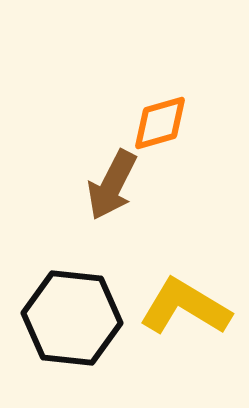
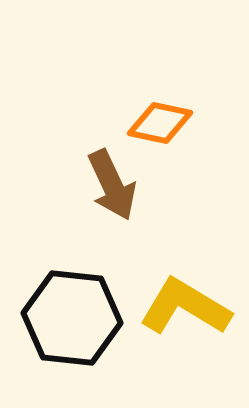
orange diamond: rotated 28 degrees clockwise
brown arrow: rotated 52 degrees counterclockwise
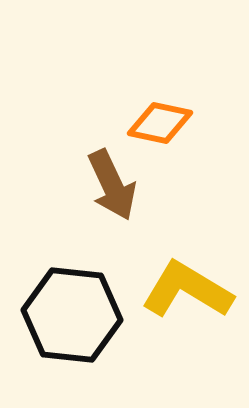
yellow L-shape: moved 2 px right, 17 px up
black hexagon: moved 3 px up
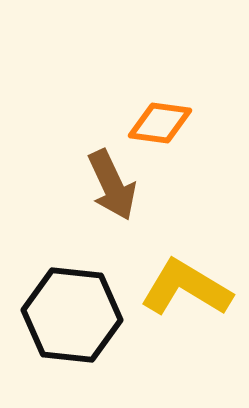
orange diamond: rotated 4 degrees counterclockwise
yellow L-shape: moved 1 px left, 2 px up
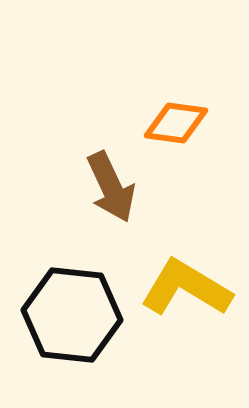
orange diamond: moved 16 px right
brown arrow: moved 1 px left, 2 px down
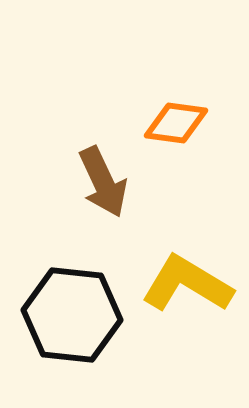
brown arrow: moved 8 px left, 5 px up
yellow L-shape: moved 1 px right, 4 px up
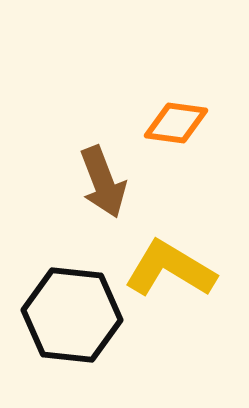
brown arrow: rotated 4 degrees clockwise
yellow L-shape: moved 17 px left, 15 px up
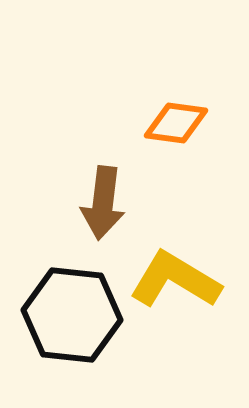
brown arrow: moved 21 px down; rotated 28 degrees clockwise
yellow L-shape: moved 5 px right, 11 px down
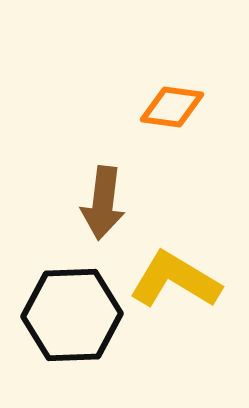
orange diamond: moved 4 px left, 16 px up
black hexagon: rotated 8 degrees counterclockwise
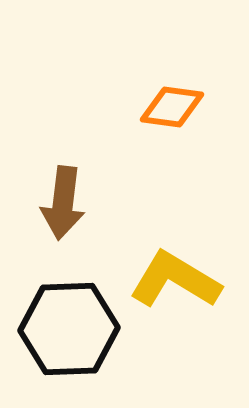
brown arrow: moved 40 px left
black hexagon: moved 3 px left, 14 px down
